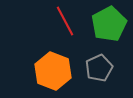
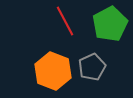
green pentagon: moved 1 px right
gray pentagon: moved 7 px left, 1 px up
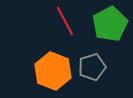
gray pentagon: rotated 8 degrees clockwise
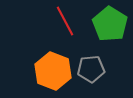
green pentagon: rotated 12 degrees counterclockwise
gray pentagon: moved 1 px left, 2 px down; rotated 12 degrees clockwise
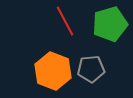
green pentagon: rotated 24 degrees clockwise
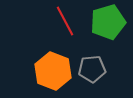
green pentagon: moved 2 px left, 2 px up
gray pentagon: moved 1 px right
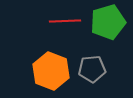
red line: rotated 64 degrees counterclockwise
orange hexagon: moved 2 px left
